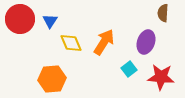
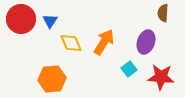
red circle: moved 1 px right
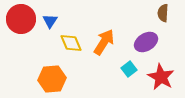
purple ellipse: rotated 40 degrees clockwise
red star: rotated 24 degrees clockwise
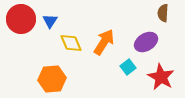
cyan square: moved 1 px left, 2 px up
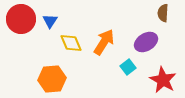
red star: moved 2 px right, 3 px down
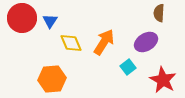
brown semicircle: moved 4 px left
red circle: moved 1 px right, 1 px up
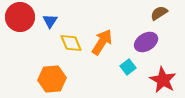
brown semicircle: rotated 54 degrees clockwise
red circle: moved 2 px left, 1 px up
orange arrow: moved 2 px left
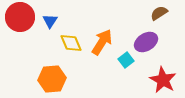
cyan square: moved 2 px left, 7 px up
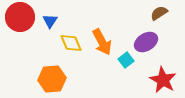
orange arrow: rotated 120 degrees clockwise
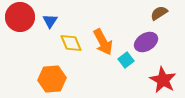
orange arrow: moved 1 px right
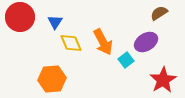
blue triangle: moved 5 px right, 1 px down
red star: rotated 12 degrees clockwise
